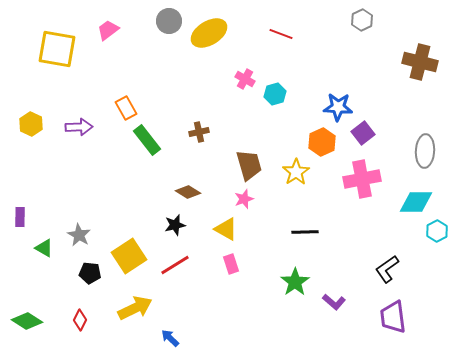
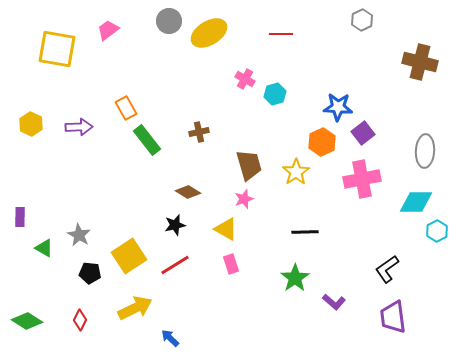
red line at (281, 34): rotated 20 degrees counterclockwise
green star at (295, 282): moved 4 px up
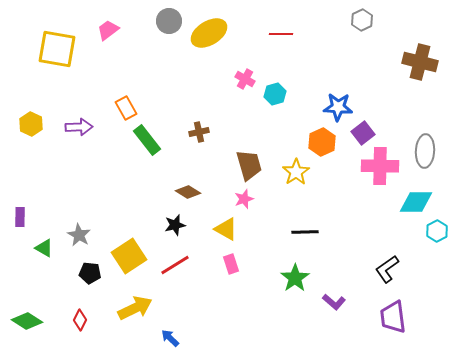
pink cross at (362, 179): moved 18 px right, 13 px up; rotated 12 degrees clockwise
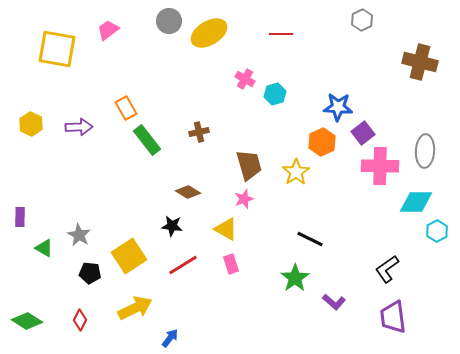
black star at (175, 225): moved 3 px left, 1 px down; rotated 20 degrees clockwise
black line at (305, 232): moved 5 px right, 7 px down; rotated 28 degrees clockwise
red line at (175, 265): moved 8 px right
blue arrow at (170, 338): rotated 84 degrees clockwise
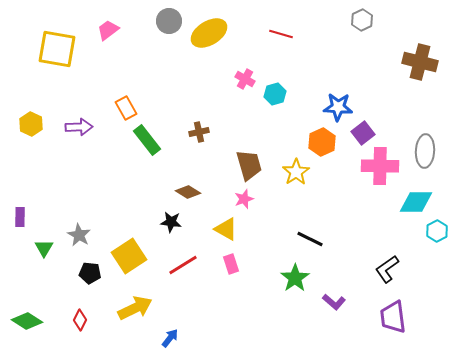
red line at (281, 34): rotated 15 degrees clockwise
black star at (172, 226): moved 1 px left, 4 px up
green triangle at (44, 248): rotated 30 degrees clockwise
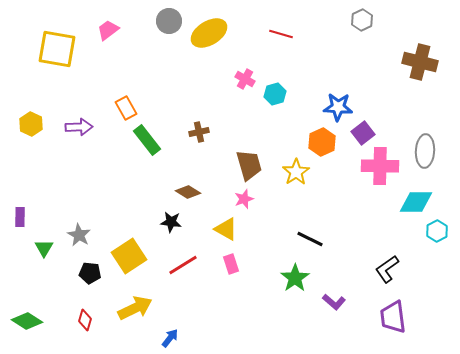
red diamond at (80, 320): moved 5 px right; rotated 10 degrees counterclockwise
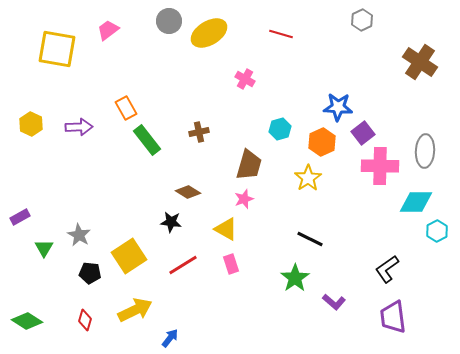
brown cross at (420, 62): rotated 20 degrees clockwise
cyan hexagon at (275, 94): moved 5 px right, 35 px down
brown trapezoid at (249, 165): rotated 32 degrees clockwise
yellow star at (296, 172): moved 12 px right, 6 px down
purple rectangle at (20, 217): rotated 60 degrees clockwise
yellow arrow at (135, 308): moved 2 px down
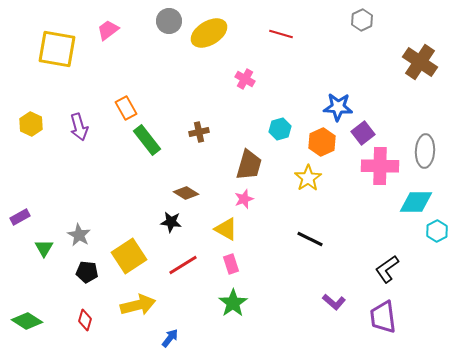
purple arrow at (79, 127): rotated 76 degrees clockwise
brown diamond at (188, 192): moved 2 px left, 1 px down
black pentagon at (90, 273): moved 3 px left, 1 px up
green star at (295, 278): moved 62 px left, 25 px down
yellow arrow at (135, 310): moved 3 px right, 5 px up; rotated 12 degrees clockwise
purple trapezoid at (393, 317): moved 10 px left
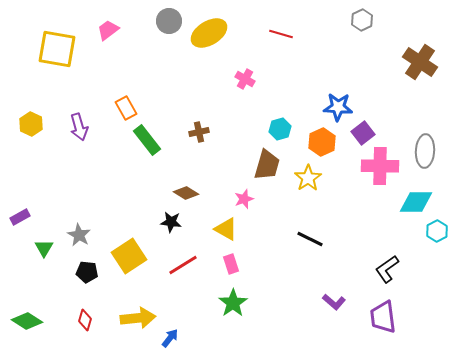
brown trapezoid at (249, 165): moved 18 px right
yellow arrow at (138, 305): moved 13 px down; rotated 8 degrees clockwise
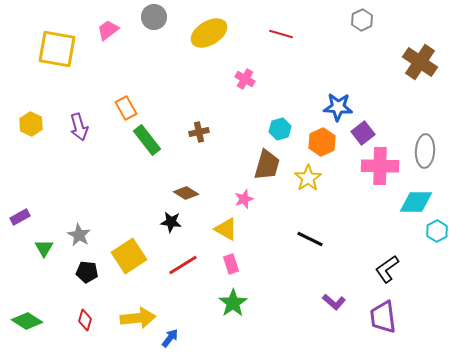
gray circle at (169, 21): moved 15 px left, 4 px up
